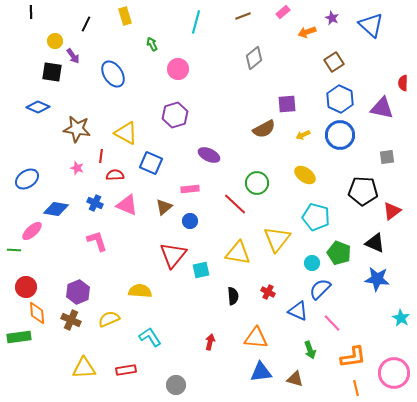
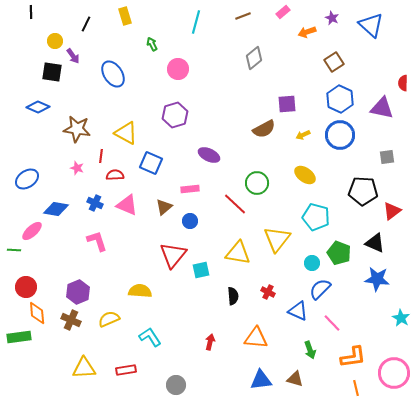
blue triangle at (261, 372): moved 8 px down
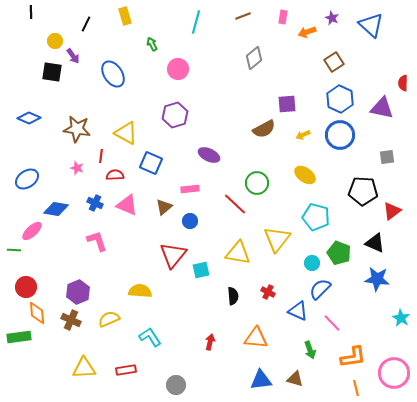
pink rectangle at (283, 12): moved 5 px down; rotated 40 degrees counterclockwise
blue diamond at (38, 107): moved 9 px left, 11 px down
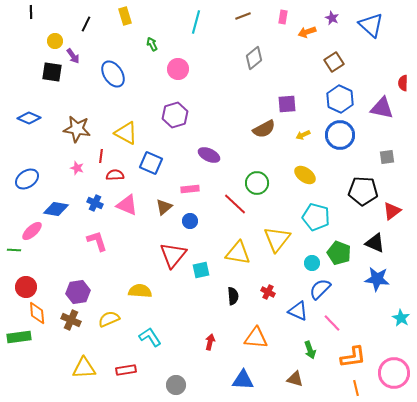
purple hexagon at (78, 292): rotated 15 degrees clockwise
blue triangle at (261, 380): moved 18 px left; rotated 10 degrees clockwise
